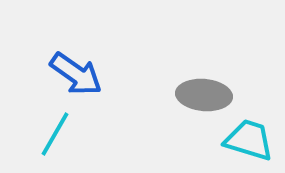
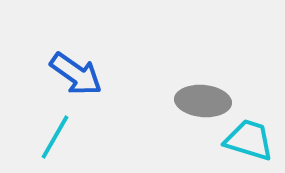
gray ellipse: moved 1 px left, 6 px down
cyan line: moved 3 px down
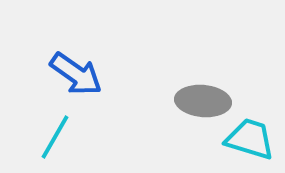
cyan trapezoid: moved 1 px right, 1 px up
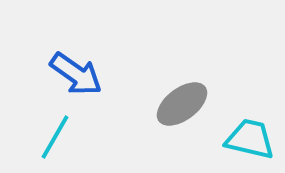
gray ellipse: moved 21 px left, 3 px down; rotated 42 degrees counterclockwise
cyan trapezoid: rotated 4 degrees counterclockwise
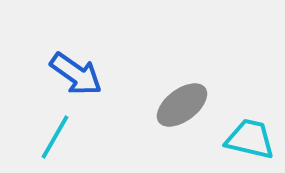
gray ellipse: moved 1 px down
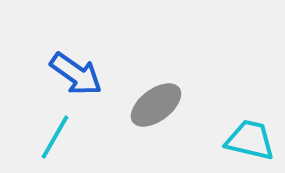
gray ellipse: moved 26 px left
cyan trapezoid: moved 1 px down
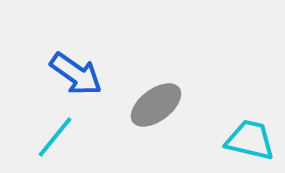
cyan line: rotated 9 degrees clockwise
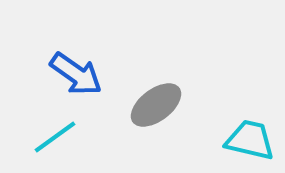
cyan line: rotated 15 degrees clockwise
